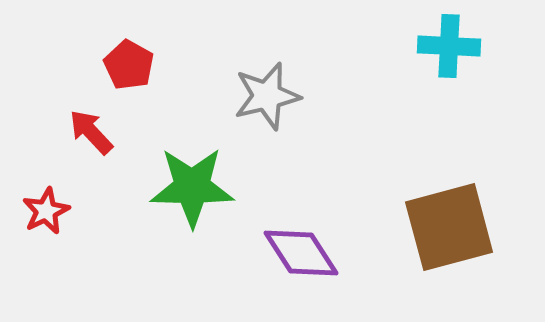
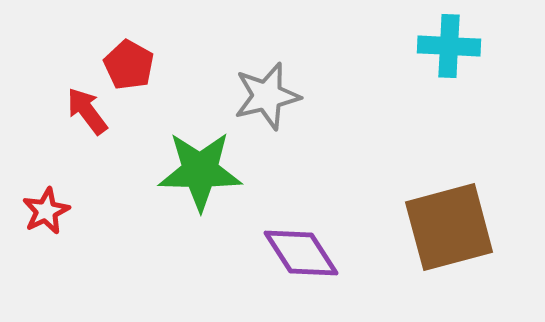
red arrow: moved 4 px left, 21 px up; rotated 6 degrees clockwise
green star: moved 8 px right, 16 px up
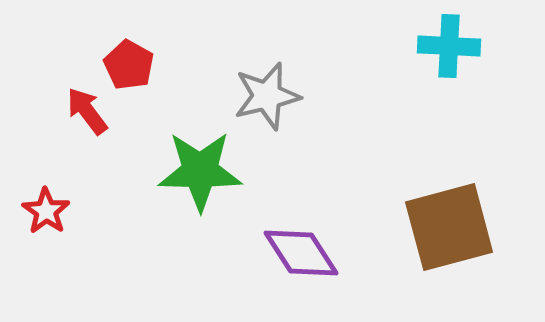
red star: rotated 12 degrees counterclockwise
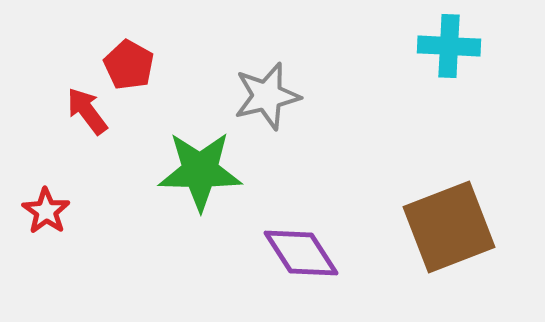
brown square: rotated 6 degrees counterclockwise
